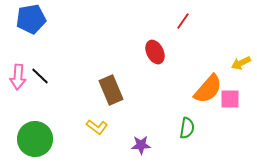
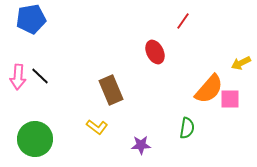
orange semicircle: moved 1 px right
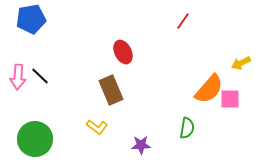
red ellipse: moved 32 px left
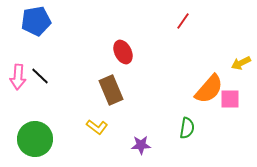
blue pentagon: moved 5 px right, 2 px down
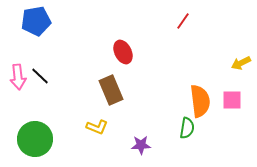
pink arrow: rotated 10 degrees counterclockwise
orange semicircle: moved 9 px left, 12 px down; rotated 48 degrees counterclockwise
pink square: moved 2 px right, 1 px down
yellow L-shape: rotated 15 degrees counterclockwise
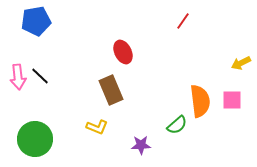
green semicircle: moved 10 px left, 3 px up; rotated 40 degrees clockwise
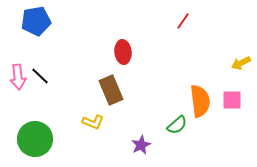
red ellipse: rotated 20 degrees clockwise
yellow L-shape: moved 4 px left, 5 px up
purple star: rotated 24 degrees counterclockwise
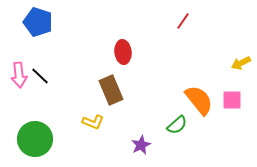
blue pentagon: moved 2 px right, 1 px down; rotated 28 degrees clockwise
pink arrow: moved 1 px right, 2 px up
orange semicircle: moved 1 px left, 1 px up; rotated 32 degrees counterclockwise
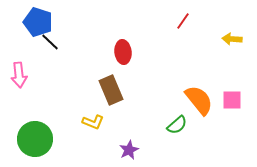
yellow arrow: moved 9 px left, 24 px up; rotated 30 degrees clockwise
black line: moved 10 px right, 34 px up
purple star: moved 12 px left, 5 px down
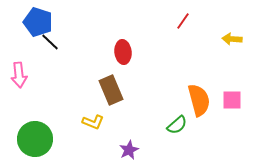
orange semicircle: rotated 24 degrees clockwise
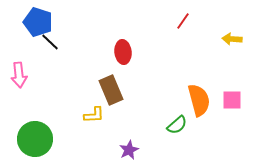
yellow L-shape: moved 1 px right, 7 px up; rotated 25 degrees counterclockwise
